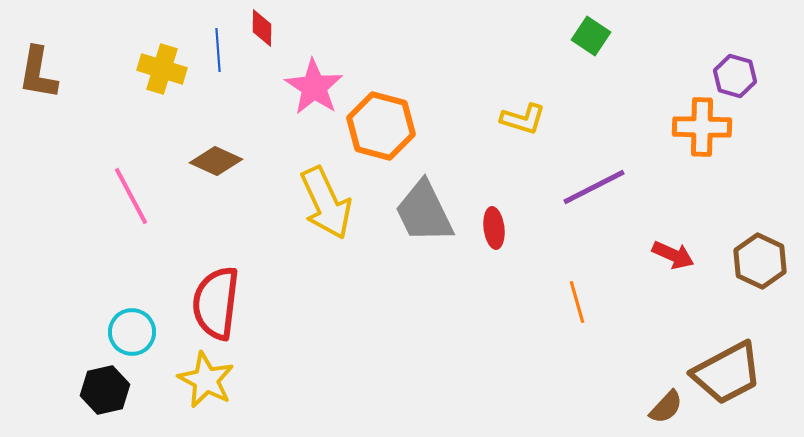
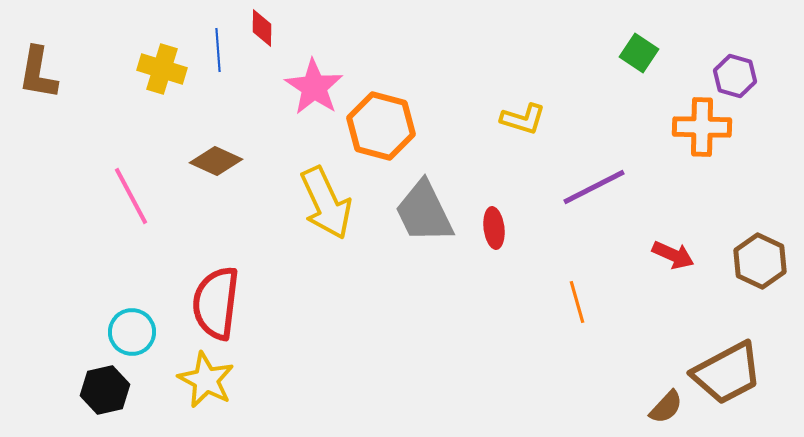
green square: moved 48 px right, 17 px down
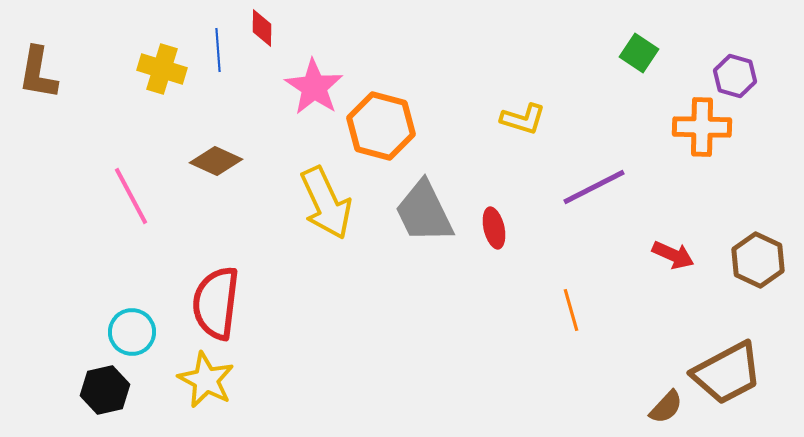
red ellipse: rotated 6 degrees counterclockwise
brown hexagon: moved 2 px left, 1 px up
orange line: moved 6 px left, 8 px down
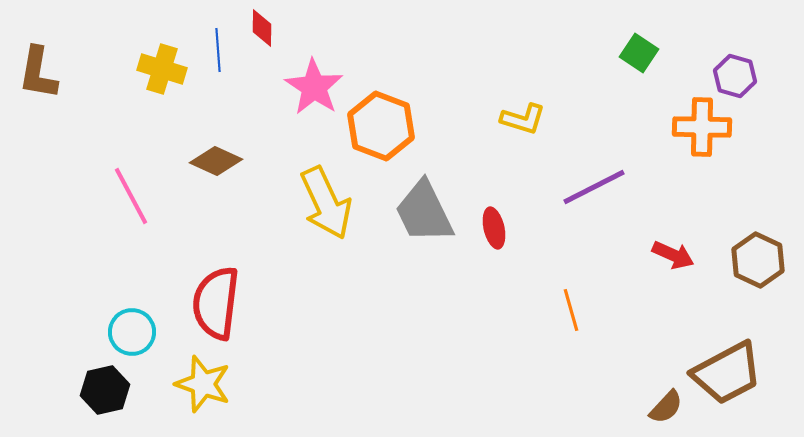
orange hexagon: rotated 6 degrees clockwise
yellow star: moved 3 px left, 4 px down; rotated 8 degrees counterclockwise
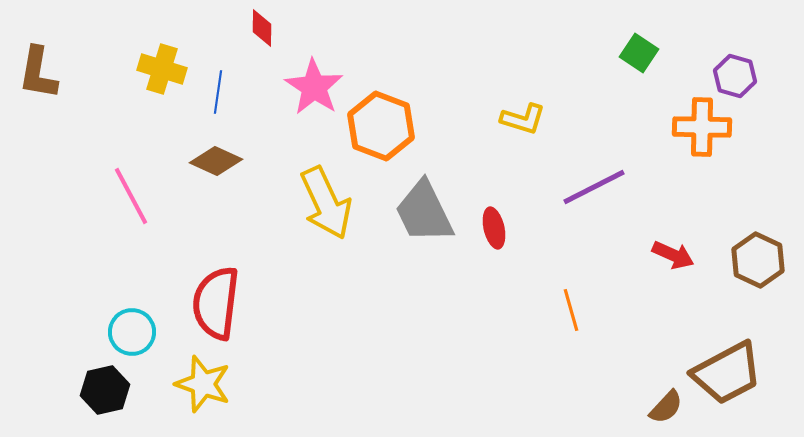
blue line: moved 42 px down; rotated 12 degrees clockwise
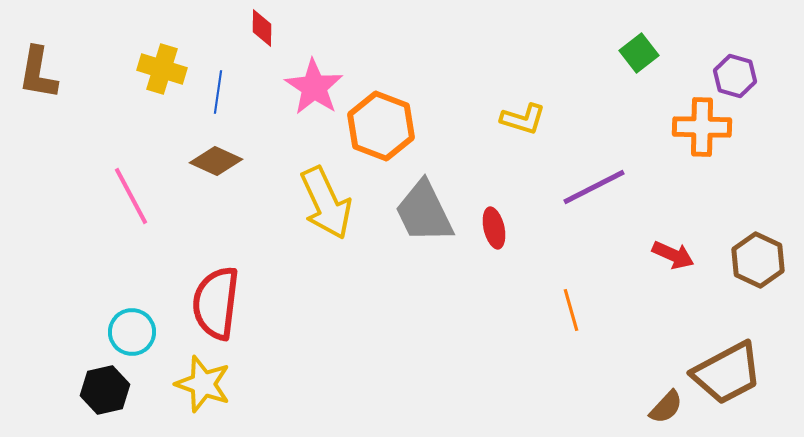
green square: rotated 18 degrees clockwise
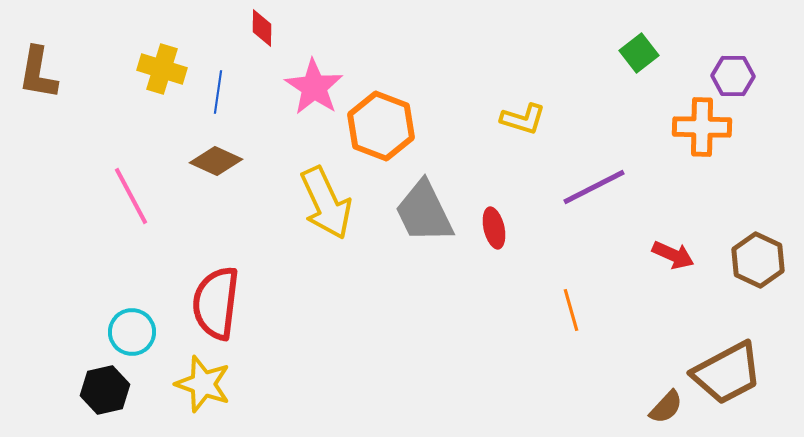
purple hexagon: moved 2 px left; rotated 15 degrees counterclockwise
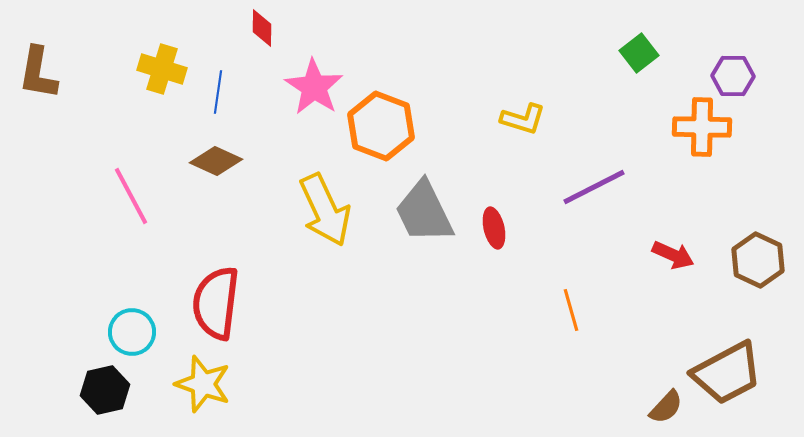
yellow arrow: moved 1 px left, 7 px down
